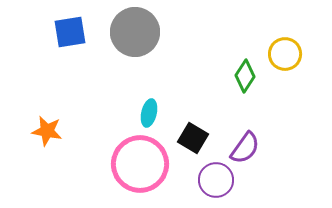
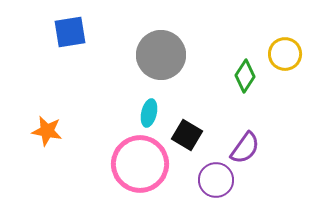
gray circle: moved 26 px right, 23 px down
black square: moved 6 px left, 3 px up
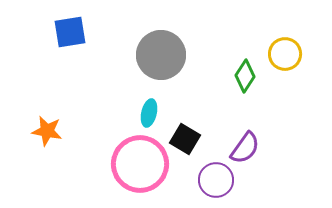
black square: moved 2 px left, 4 px down
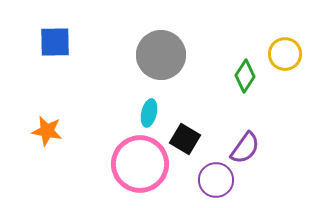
blue square: moved 15 px left, 10 px down; rotated 8 degrees clockwise
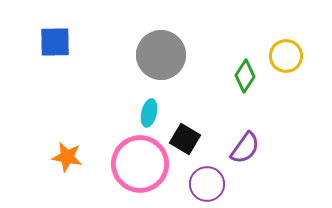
yellow circle: moved 1 px right, 2 px down
orange star: moved 20 px right, 26 px down
purple circle: moved 9 px left, 4 px down
